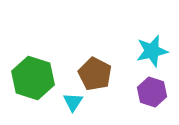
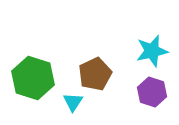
brown pentagon: rotated 20 degrees clockwise
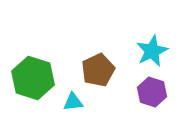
cyan star: rotated 12 degrees counterclockwise
brown pentagon: moved 3 px right, 4 px up
cyan triangle: rotated 50 degrees clockwise
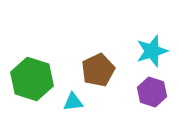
cyan star: rotated 8 degrees clockwise
green hexagon: moved 1 px left, 1 px down
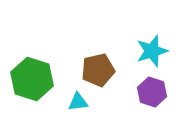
brown pentagon: rotated 12 degrees clockwise
cyan triangle: moved 5 px right
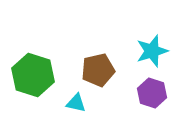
green hexagon: moved 1 px right, 4 px up
purple hexagon: moved 1 px down
cyan triangle: moved 2 px left, 1 px down; rotated 20 degrees clockwise
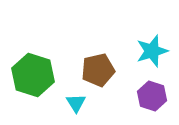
purple hexagon: moved 3 px down
cyan triangle: rotated 45 degrees clockwise
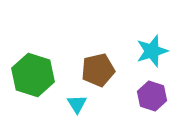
cyan triangle: moved 1 px right, 1 px down
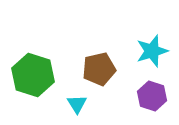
brown pentagon: moved 1 px right, 1 px up
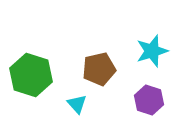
green hexagon: moved 2 px left
purple hexagon: moved 3 px left, 4 px down
cyan triangle: rotated 10 degrees counterclockwise
